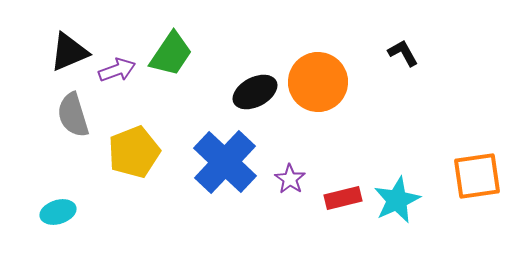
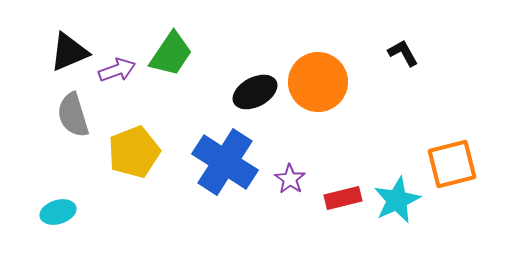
blue cross: rotated 10 degrees counterclockwise
orange square: moved 25 px left, 12 px up; rotated 6 degrees counterclockwise
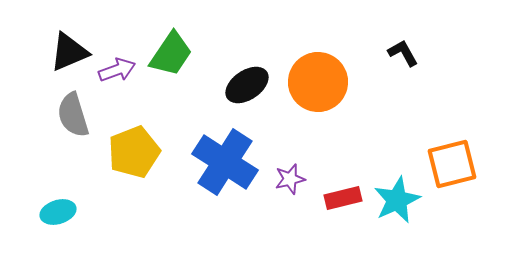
black ellipse: moved 8 px left, 7 px up; rotated 6 degrees counterclockwise
purple star: rotated 24 degrees clockwise
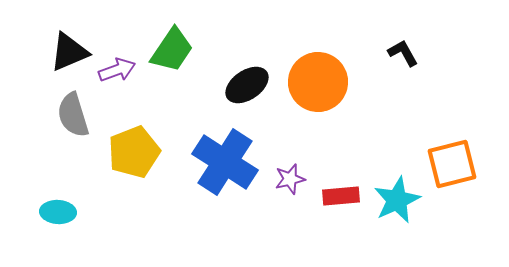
green trapezoid: moved 1 px right, 4 px up
red rectangle: moved 2 px left, 2 px up; rotated 9 degrees clockwise
cyan ellipse: rotated 20 degrees clockwise
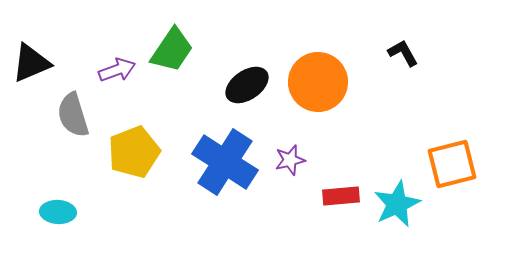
black triangle: moved 38 px left, 11 px down
purple star: moved 19 px up
cyan star: moved 4 px down
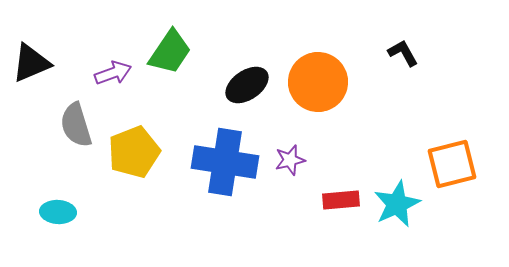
green trapezoid: moved 2 px left, 2 px down
purple arrow: moved 4 px left, 3 px down
gray semicircle: moved 3 px right, 10 px down
blue cross: rotated 24 degrees counterclockwise
red rectangle: moved 4 px down
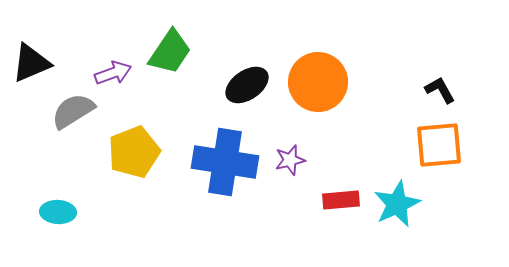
black L-shape: moved 37 px right, 37 px down
gray semicircle: moved 3 px left, 14 px up; rotated 75 degrees clockwise
orange square: moved 13 px left, 19 px up; rotated 9 degrees clockwise
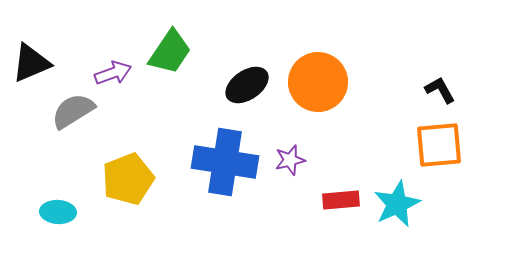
yellow pentagon: moved 6 px left, 27 px down
